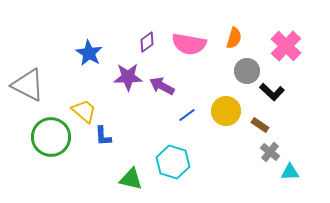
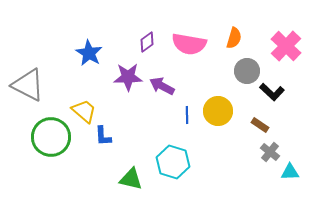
yellow circle: moved 8 px left
blue line: rotated 54 degrees counterclockwise
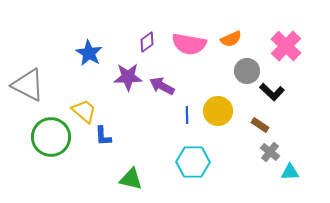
orange semicircle: moved 3 px left, 1 px down; rotated 50 degrees clockwise
cyan hexagon: moved 20 px right; rotated 16 degrees counterclockwise
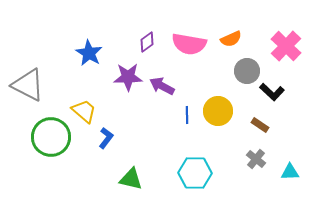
blue L-shape: moved 3 px right, 2 px down; rotated 140 degrees counterclockwise
gray cross: moved 14 px left, 7 px down
cyan hexagon: moved 2 px right, 11 px down
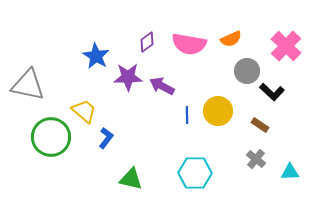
blue star: moved 7 px right, 3 px down
gray triangle: rotated 15 degrees counterclockwise
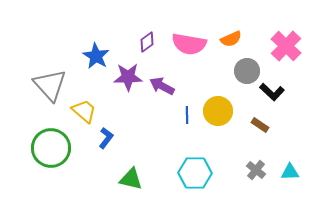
gray triangle: moved 22 px right; rotated 36 degrees clockwise
green circle: moved 11 px down
gray cross: moved 11 px down
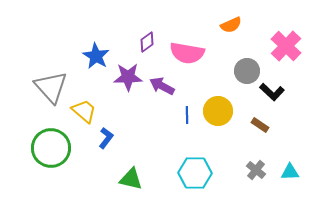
orange semicircle: moved 14 px up
pink semicircle: moved 2 px left, 9 px down
gray triangle: moved 1 px right, 2 px down
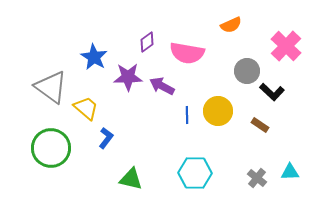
blue star: moved 2 px left, 1 px down
gray triangle: rotated 12 degrees counterclockwise
yellow trapezoid: moved 2 px right, 3 px up
gray cross: moved 1 px right, 8 px down
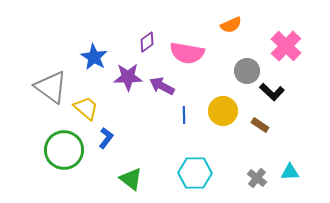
yellow circle: moved 5 px right
blue line: moved 3 px left
green circle: moved 13 px right, 2 px down
green triangle: rotated 25 degrees clockwise
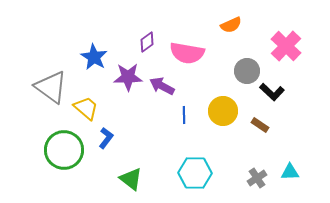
gray cross: rotated 18 degrees clockwise
